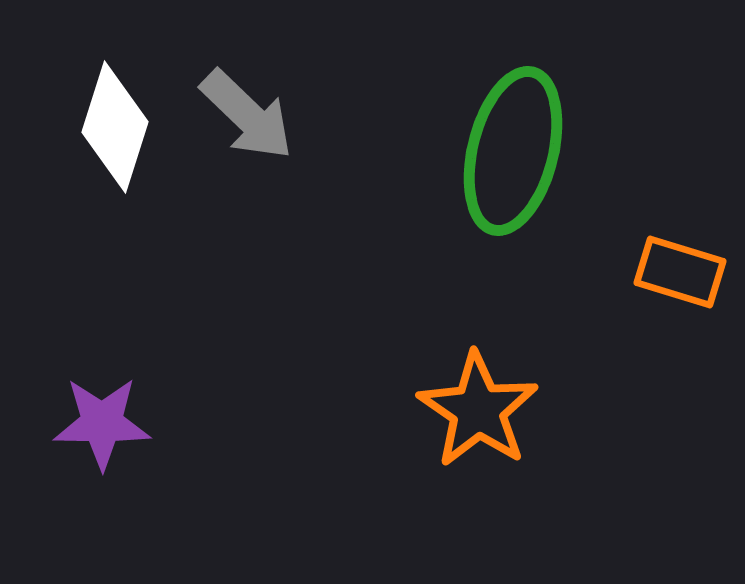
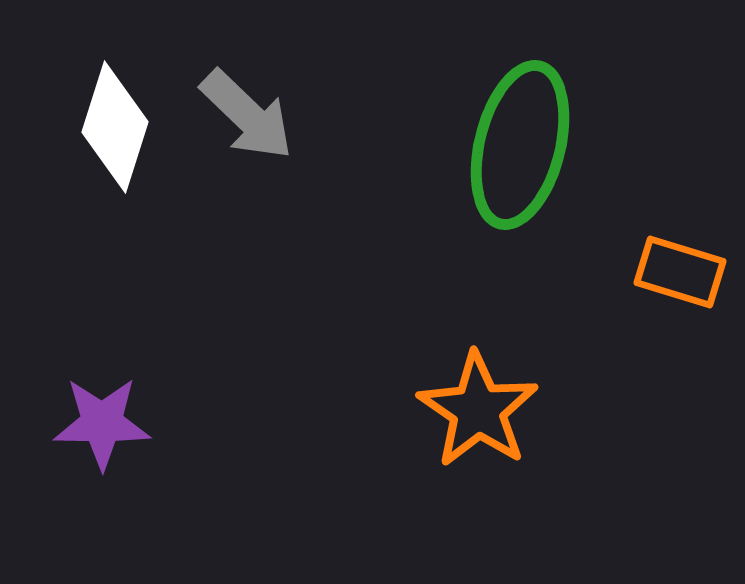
green ellipse: moved 7 px right, 6 px up
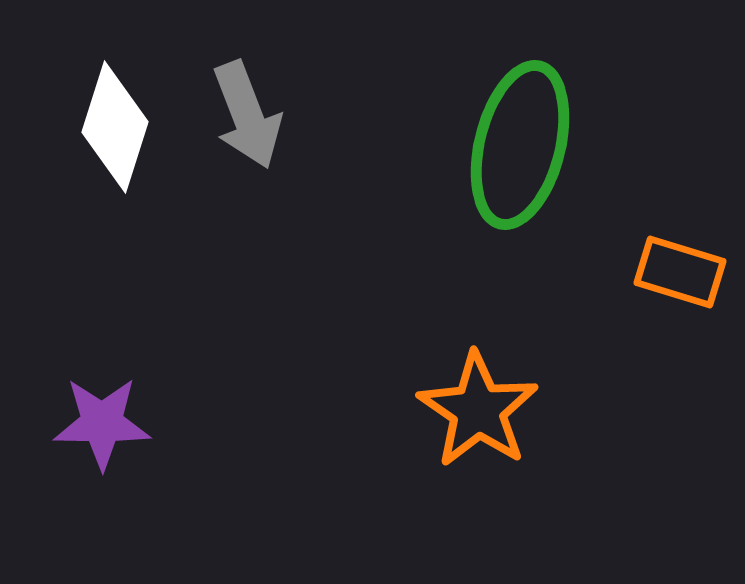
gray arrow: rotated 25 degrees clockwise
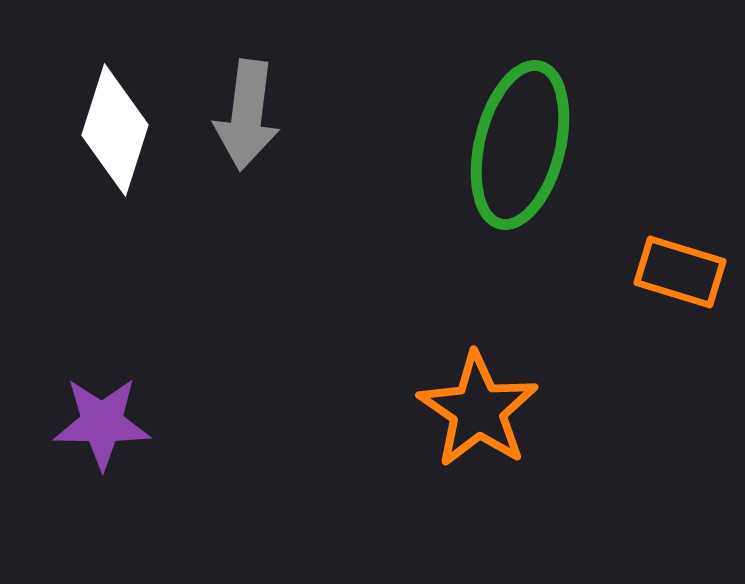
gray arrow: rotated 28 degrees clockwise
white diamond: moved 3 px down
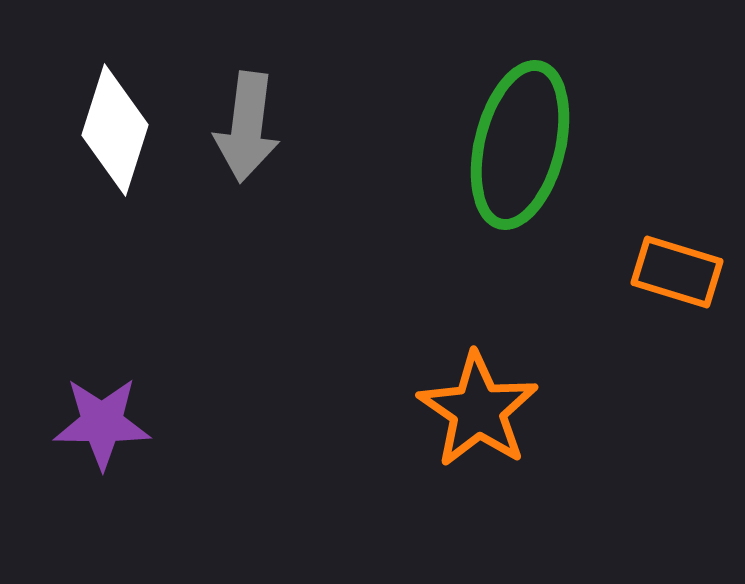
gray arrow: moved 12 px down
orange rectangle: moved 3 px left
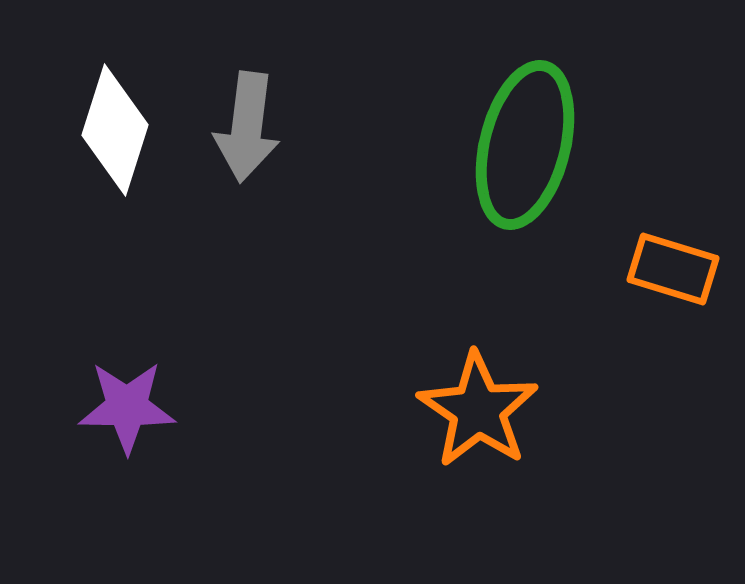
green ellipse: moved 5 px right
orange rectangle: moved 4 px left, 3 px up
purple star: moved 25 px right, 16 px up
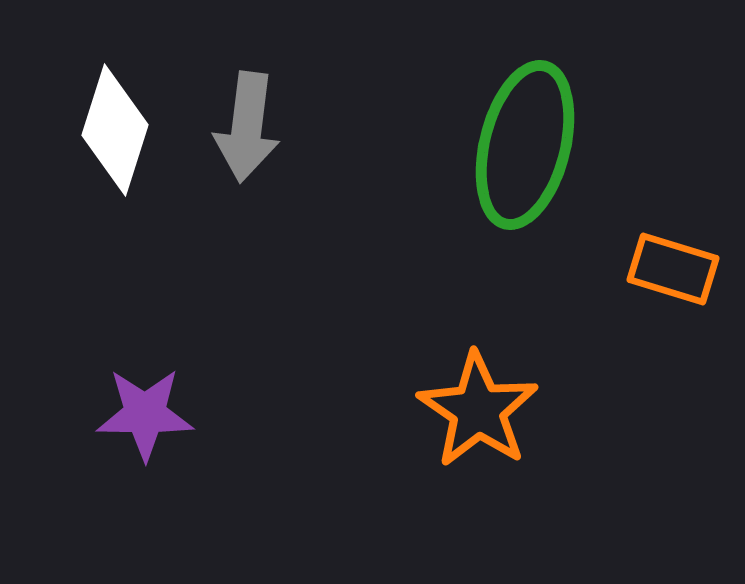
purple star: moved 18 px right, 7 px down
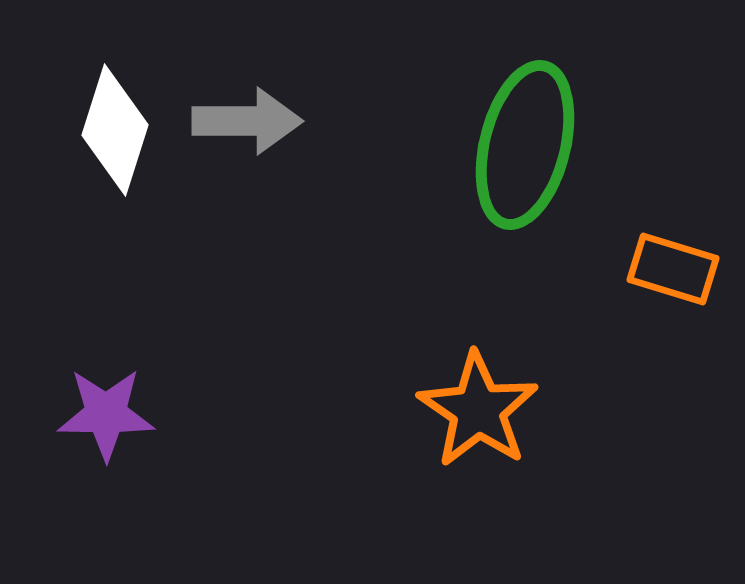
gray arrow: moved 6 px up; rotated 97 degrees counterclockwise
purple star: moved 39 px left
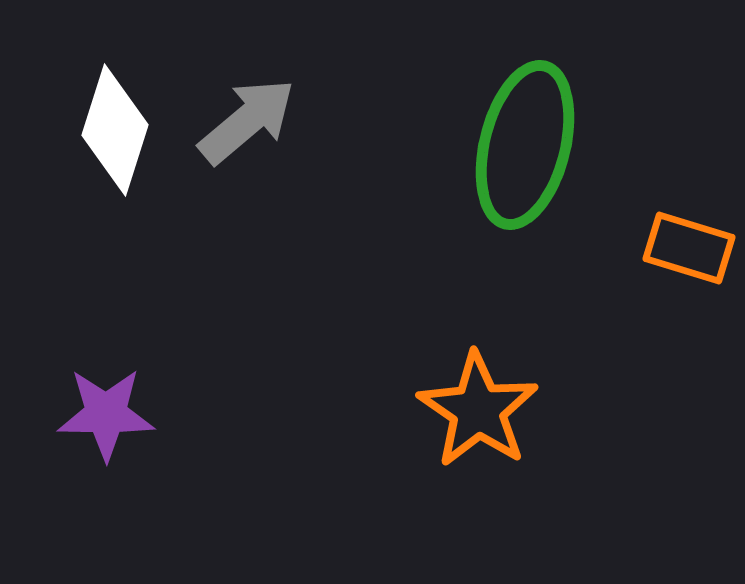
gray arrow: rotated 40 degrees counterclockwise
orange rectangle: moved 16 px right, 21 px up
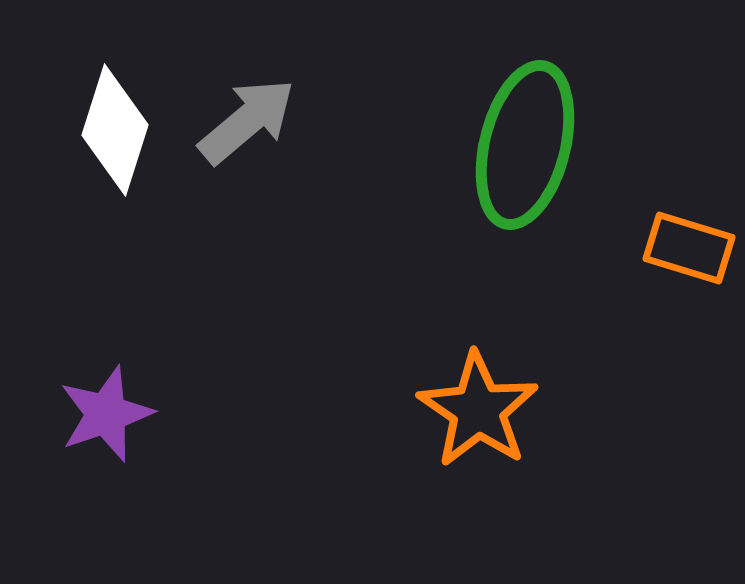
purple star: rotated 20 degrees counterclockwise
